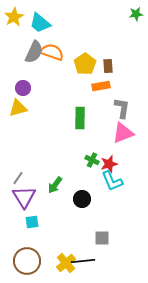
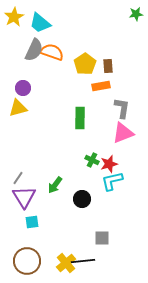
gray semicircle: moved 2 px up
cyan L-shape: rotated 100 degrees clockwise
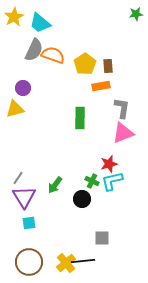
orange semicircle: moved 1 px right, 3 px down
yellow triangle: moved 3 px left, 1 px down
green cross: moved 21 px down
cyan square: moved 3 px left, 1 px down
brown circle: moved 2 px right, 1 px down
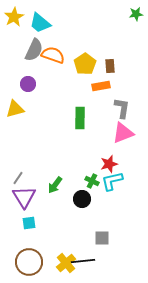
brown rectangle: moved 2 px right
purple circle: moved 5 px right, 4 px up
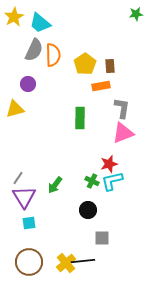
orange semicircle: rotated 70 degrees clockwise
black circle: moved 6 px right, 11 px down
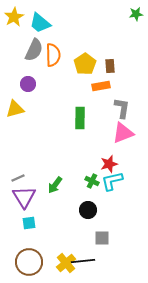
gray line: rotated 32 degrees clockwise
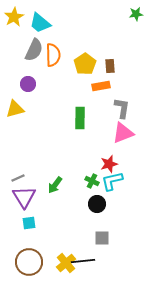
black circle: moved 9 px right, 6 px up
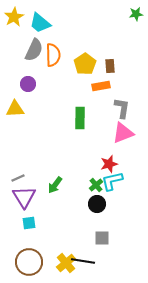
yellow triangle: rotated 12 degrees clockwise
green cross: moved 4 px right, 4 px down; rotated 24 degrees clockwise
black line: rotated 15 degrees clockwise
